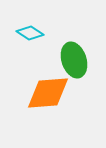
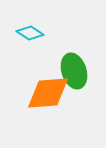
green ellipse: moved 11 px down
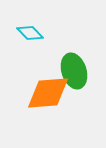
cyan diamond: rotated 12 degrees clockwise
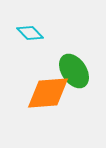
green ellipse: rotated 16 degrees counterclockwise
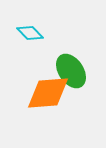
green ellipse: moved 3 px left
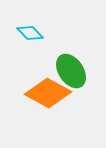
orange diamond: rotated 33 degrees clockwise
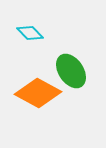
orange diamond: moved 10 px left
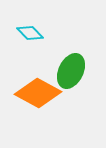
green ellipse: rotated 60 degrees clockwise
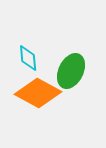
cyan diamond: moved 2 px left, 25 px down; rotated 40 degrees clockwise
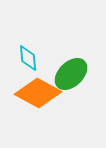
green ellipse: moved 3 px down; rotated 20 degrees clockwise
